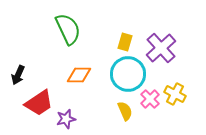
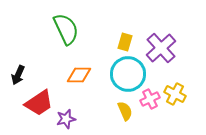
green semicircle: moved 2 px left
pink cross: rotated 18 degrees clockwise
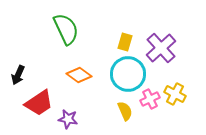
orange diamond: rotated 35 degrees clockwise
purple star: moved 2 px right; rotated 24 degrees clockwise
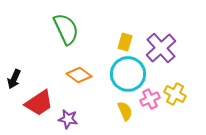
black arrow: moved 4 px left, 4 px down
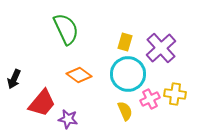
yellow cross: rotated 20 degrees counterclockwise
red trapezoid: moved 3 px right; rotated 16 degrees counterclockwise
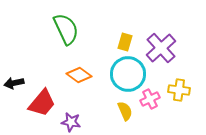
black arrow: moved 4 px down; rotated 54 degrees clockwise
yellow cross: moved 4 px right, 4 px up
purple star: moved 3 px right, 3 px down
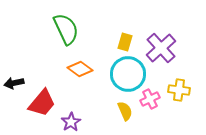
orange diamond: moved 1 px right, 6 px up
purple star: rotated 30 degrees clockwise
